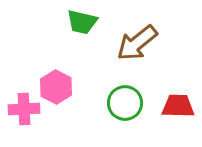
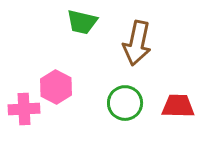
brown arrow: rotated 39 degrees counterclockwise
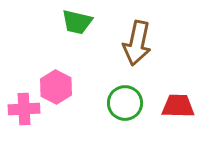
green trapezoid: moved 5 px left
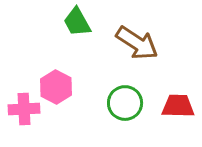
green trapezoid: rotated 48 degrees clockwise
brown arrow: rotated 69 degrees counterclockwise
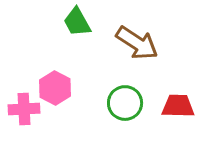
pink hexagon: moved 1 px left, 1 px down
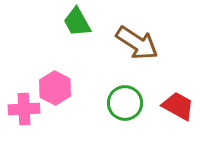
red trapezoid: rotated 28 degrees clockwise
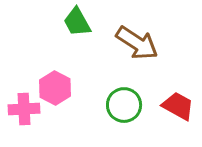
green circle: moved 1 px left, 2 px down
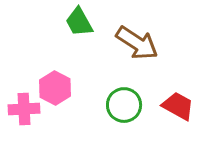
green trapezoid: moved 2 px right
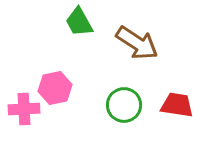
pink hexagon: rotated 20 degrees clockwise
red trapezoid: moved 1 px left, 1 px up; rotated 20 degrees counterclockwise
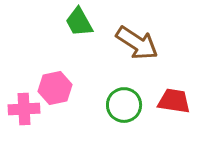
red trapezoid: moved 3 px left, 4 px up
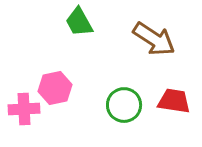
brown arrow: moved 17 px right, 4 px up
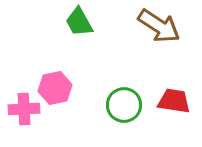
brown arrow: moved 5 px right, 13 px up
